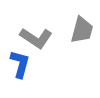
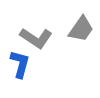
gray trapezoid: moved 1 px left, 1 px up; rotated 20 degrees clockwise
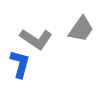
gray L-shape: moved 1 px down
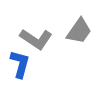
gray trapezoid: moved 2 px left, 2 px down
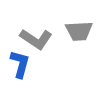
gray trapezoid: rotated 52 degrees clockwise
